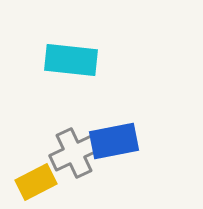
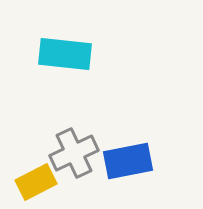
cyan rectangle: moved 6 px left, 6 px up
blue rectangle: moved 14 px right, 20 px down
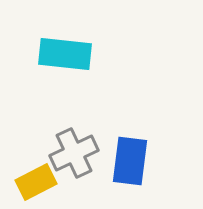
blue rectangle: moved 2 px right; rotated 72 degrees counterclockwise
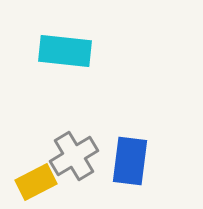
cyan rectangle: moved 3 px up
gray cross: moved 3 px down; rotated 6 degrees counterclockwise
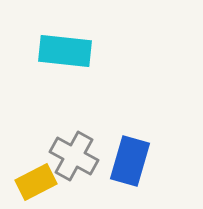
gray cross: rotated 30 degrees counterclockwise
blue rectangle: rotated 9 degrees clockwise
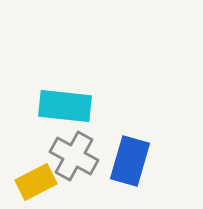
cyan rectangle: moved 55 px down
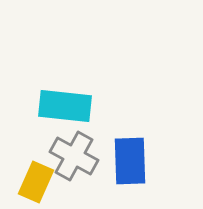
blue rectangle: rotated 18 degrees counterclockwise
yellow rectangle: rotated 39 degrees counterclockwise
